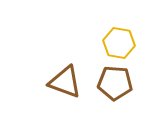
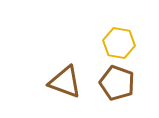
brown pentagon: moved 2 px right; rotated 16 degrees clockwise
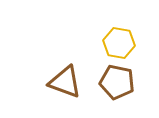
brown pentagon: moved 1 px up; rotated 8 degrees counterclockwise
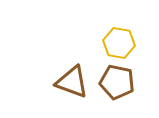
brown triangle: moved 7 px right
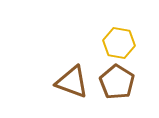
brown pentagon: rotated 20 degrees clockwise
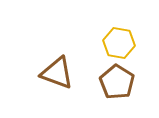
brown triangle: moved 15 px left, 9 px up
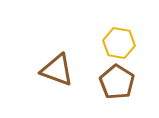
brown triangle: moved 3 px up
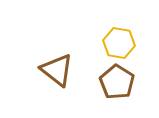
brown triangle: rotated 18 degrees clockwise
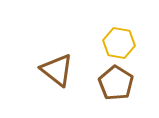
brown pentagon: moved 1 px left, 1 px down
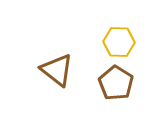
yellow hexagon: moved 1 px up; rotated 8 degrees counterclockwise
